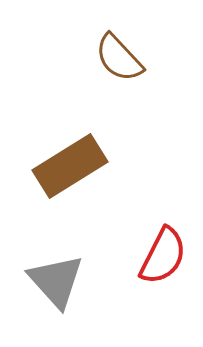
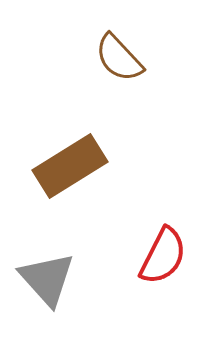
gray triangle: moved 9 px left, 2 px up
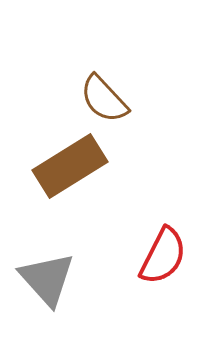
brown semicircle: moved 15 px left, 41 px down
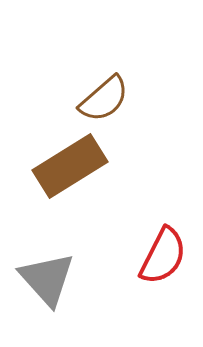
brown semicircle: rotated 88 degrees counterclockwise
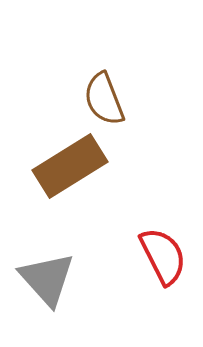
brown semicircle: rotated 110 degrees clockwise
red semicircle: rotated 54 degrees counterclockwise
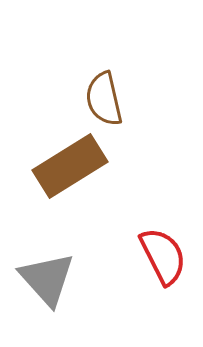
brown semicircle: rotated 8 degrees clockwise
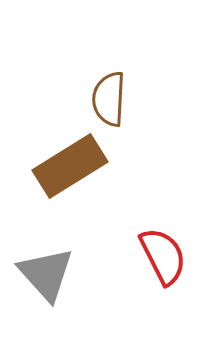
brown semicircle: moved 5 px right; rotated 16 degrees clockwise
gray triangle: moved 1 px left, 5 px up
